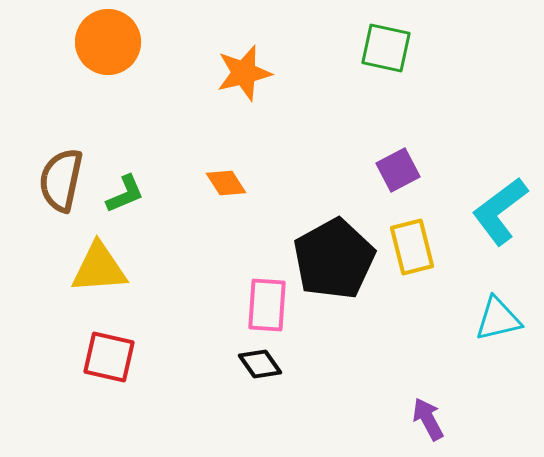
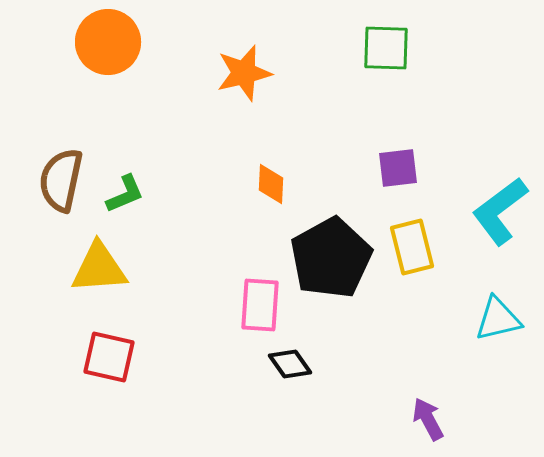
green square: rotated 10 degrees counterclockwise
purple square: moved 2 px up; rotated 21 degrees clockwise
orange diamond: moved 45 px right, 1 px down; rotated 36 degrees clockwise
black pentagon: moved 3 px left, 1 px up
pink rectangle: moved 7 px left
black diamond: moved 30 px right
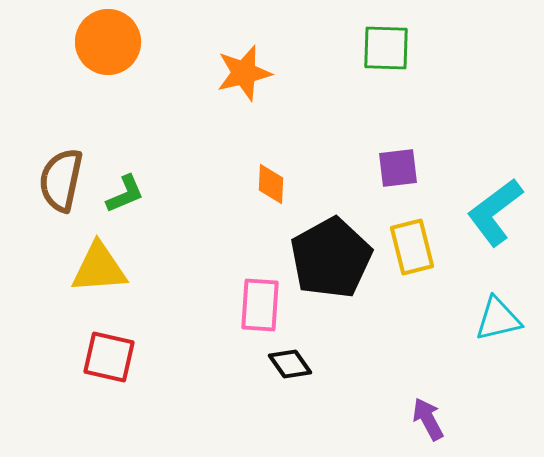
cyan L-shape: moved 5 px left, 1 px down
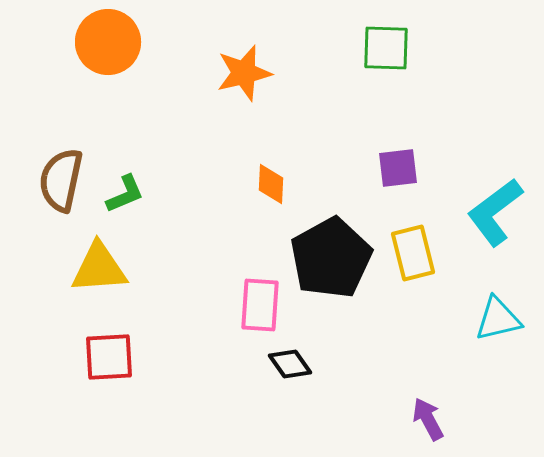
yellow rectangle: moved 1 px right, 6 px down
red square: rotated 16 degrees counterclockwise
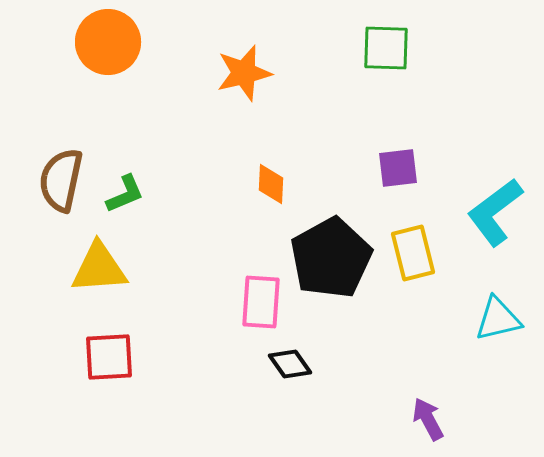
pink rectangle: moved 1 px right, 3 px up
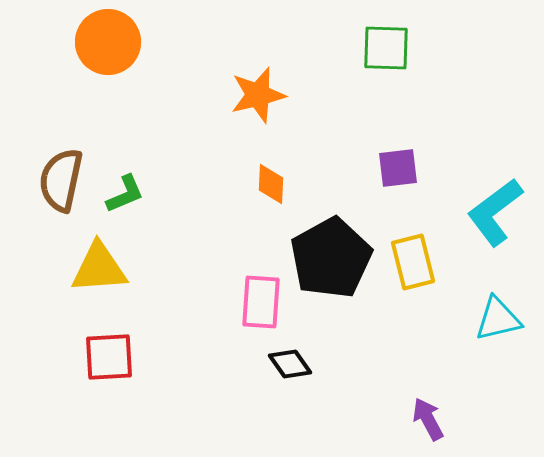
orange star: moved 14 px right, 22 px down
yellow rectangle: moved 9 px down
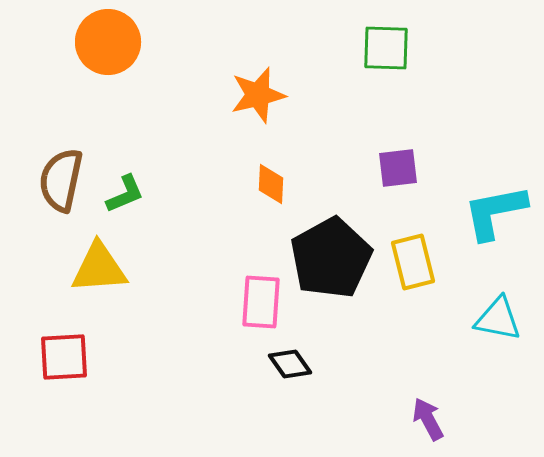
cyan L-shape: rotated 26 degrees clockwise
cyan triangle: rotated 24 degrees clockwise
red square: moved 45 px left
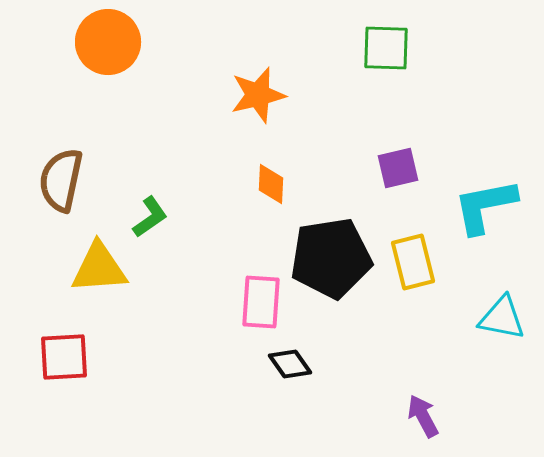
purple square: rotated 6 degrees counterclockwise
green L-shape: moved 25 px right, 23 px down; rotated 12 degrees counterclockwise
cyan L-shape: moved 10 px left, 6 px up
black pentagon: rotated 20 degrees clockwise
cyan triangle: moved 4 px right, 1 px up
purple arrow: moved 5 px left, 3 px up
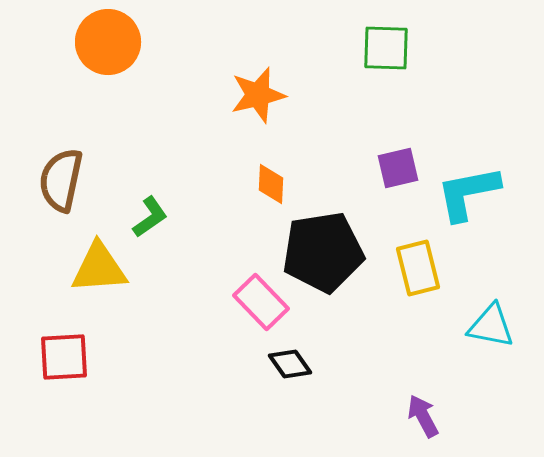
cyan L-shape: moved 17 px left, 13 px up
black pentagon: moved 8 px left, 6 px up
yellow rectangle: moved 5 px right, 6 px down
pink rectangle: rotated 48 degrees counterclockwise
cyan triangle: moved 11 px left, 8 px down
